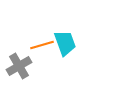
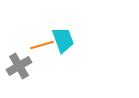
cyan trapezoid: moved 2 px left, 3 px up
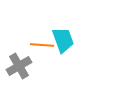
orange line: rotated 20 degrees clockwise
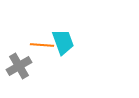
cyan trapezoid: moved 2 px down
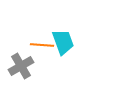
gray cross: moved 2 px right
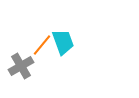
orange line: rotated 55 degrees counterclockwise
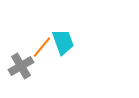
orange line: moved 2 px down
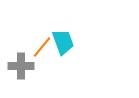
gray cross: rotated 30 degrees clockwise
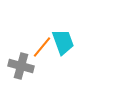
gray cross: rotated 15 degrees clockwise
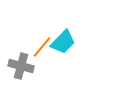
cyan trapezoid: rotated 64 degrees clockwise
